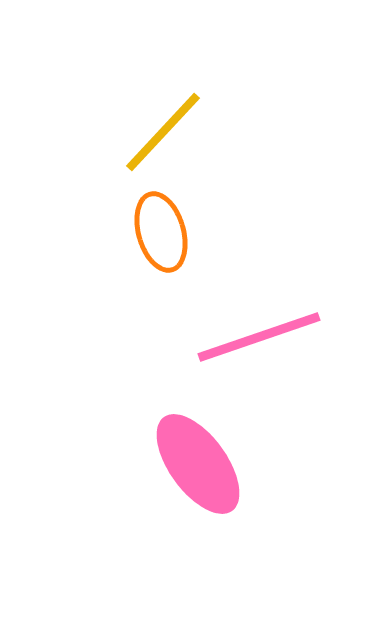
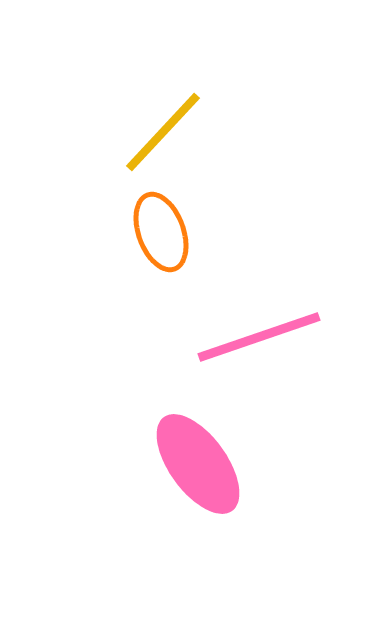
orange ellipse: rotated 4 degrees counterclockwise
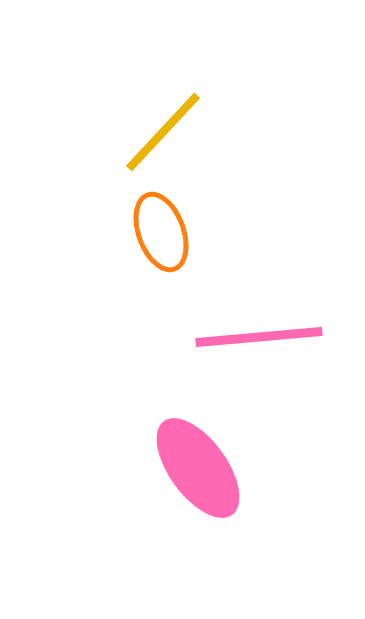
pink line: rotated 14 degrees clockwise
pink ellipse: moved 4 px down
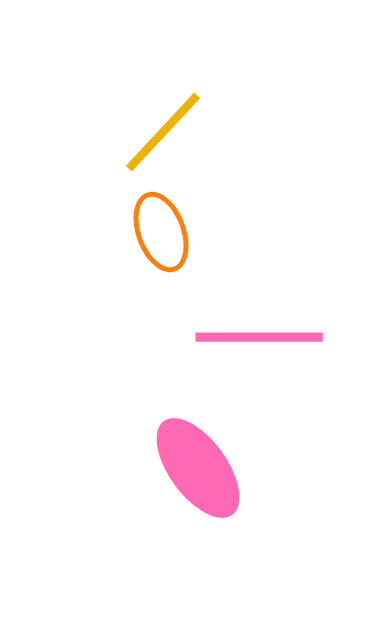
pink line: rotated 5 degrees clockwise
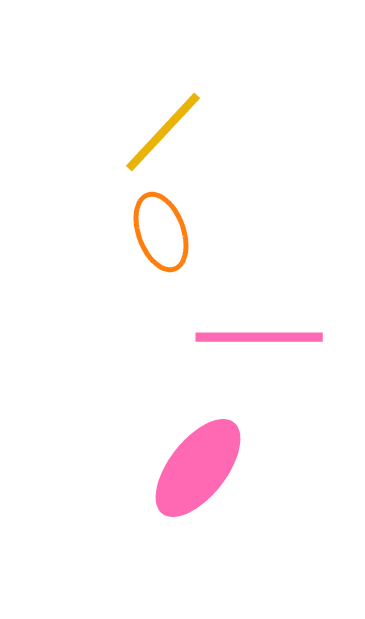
pink ellipse: rotated 74 degrees clockwise
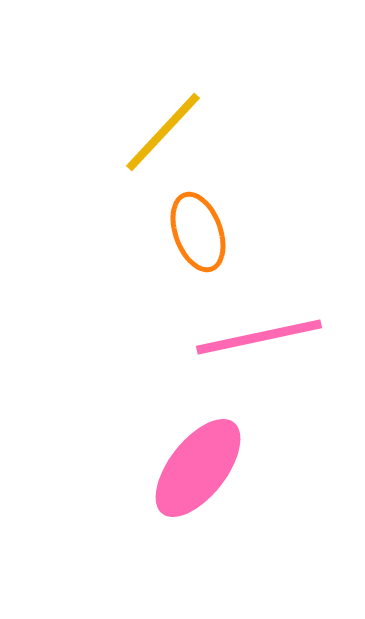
orange ellipse: moved 37 px right
pink line: rotated 12 degrees counterclockwise
